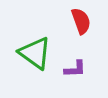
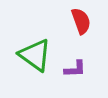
green triangle: moved 2 px down
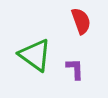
purple L-shape: rotated 90 degrees counterclockwise
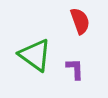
red semicircle: moved 1 px left
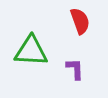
green triangle: moved 4 px left, 4 px up; rotated 33 degrees counterclockwise
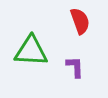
purple L-shape: moved 2 px up
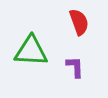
red semicircle: moved 1 px left, 1 px down
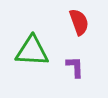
green triangle: moved 1 px right
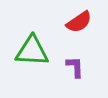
red semicircle: rotated 76 degrees clockwise
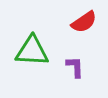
red semicircle: moved 5 px right
